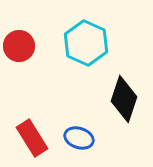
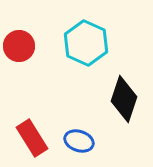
blue ellipse: moved 3 px down
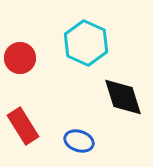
red circle: moved 1 px right, 12 px down
black diamond: moved 1 px left, 2 px up; rotated 36 degrees counterclockwise
red rectangle: moved 9 px left, 12 px up
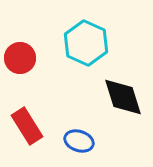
red rectangle: moved 4 px right
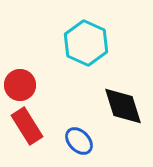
red circle: moved 27 px down
black diamond: moved 9 px down
blue ellipse: rotated 28 degrees clockwise
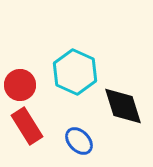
cyan hexagon: moved 11 px left, 29 px down
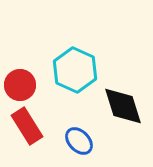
cyan hexagon: moved 2 px up
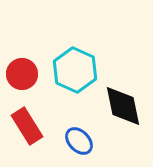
red circle: moved 2 px right, 11 px up
black diamond: rotated 6 degrees clockwise
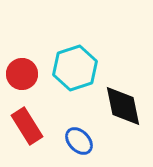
cyan hexagon: moved 2 px up; rotated 18 degrees clockwise
